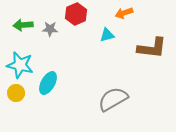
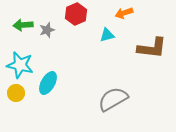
gray star: moved 3 px left, 1 px down; rotated 21 degrees counterclockwise
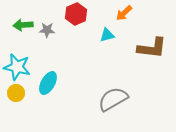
orange arrow: rotated 24 degrees counterclockwise
gray star: rotated 21 degrees clockwise
cyan star: moved 3 px left, 2 px down
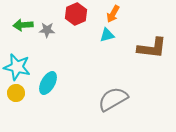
orange arrow: moved 11 px left, 1 px down; rotated 18 degrees counterclockwise
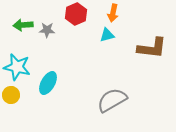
orange arrow: moved 1 px up; rotated 18 degrees counterclockwise
yellow circle: moved 5 px left, 2 px down
gray semicircle: moved 1 px left, 1 px down
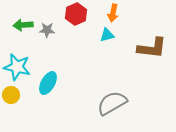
gray semicircle: moved 3 px down
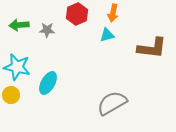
red hexagon: moved 1 px right
green arrow: moved 4 px left
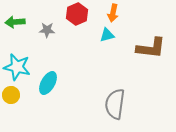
green arrow: moved 4 px left, 3 px up
brown L-shape: moved 1 px left
gray semicircle: moved 3 px right, 1 px down; rotated 52 degrees counterclockwise
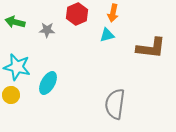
green arrow: rotated 18 degrees clockwise
